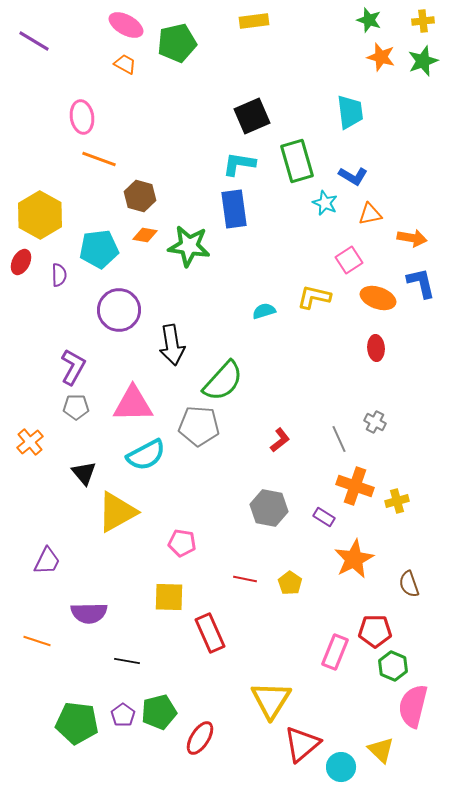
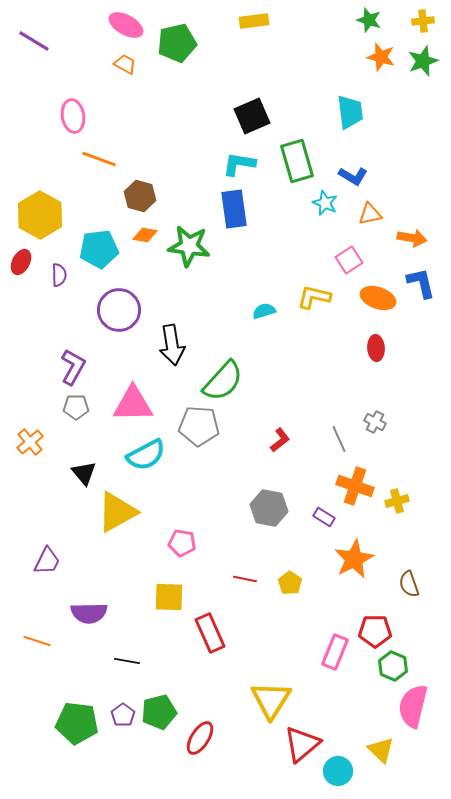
pink ellipse at (82, 117): moved 9 px left, 1 px up
cyan circle at (341, 767): moved 3 px left, 4 px down
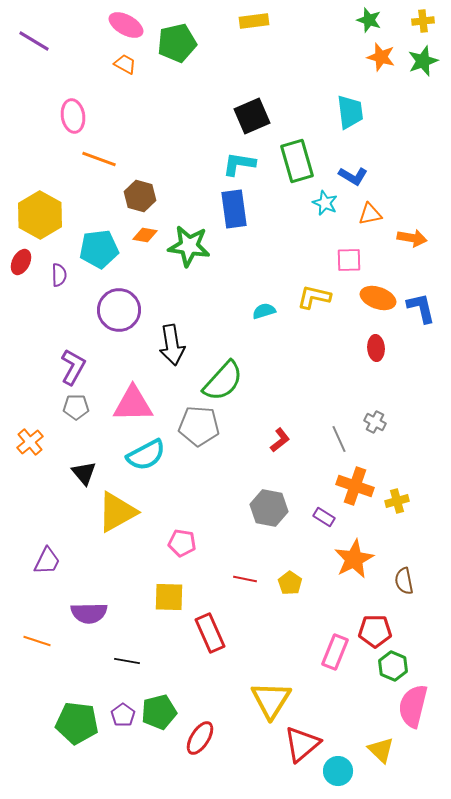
pink square at (349, 260): rotated 32 degrees clockwise
blue L-shape at (421, 283): moved 25 px down
brown semicircle at (409, 584): moved 5 px left, 3 px up; rotated 8 degrees clockwise
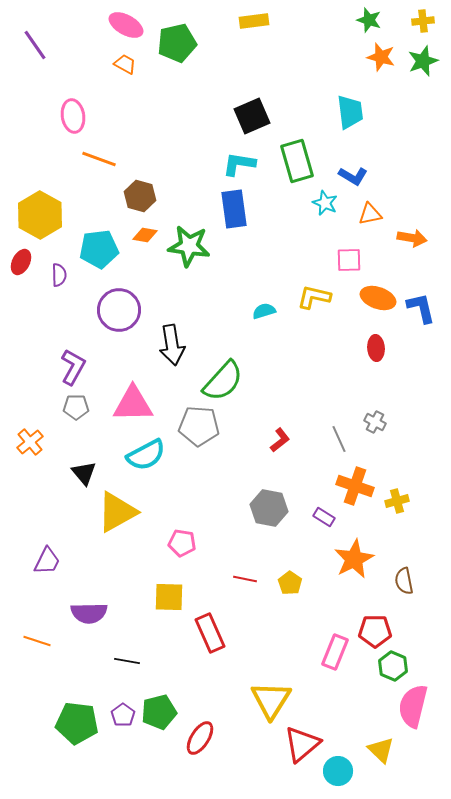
purple line at (34, 41): moved 1 px right, 4 px down; rotated 24 degrees clockwise
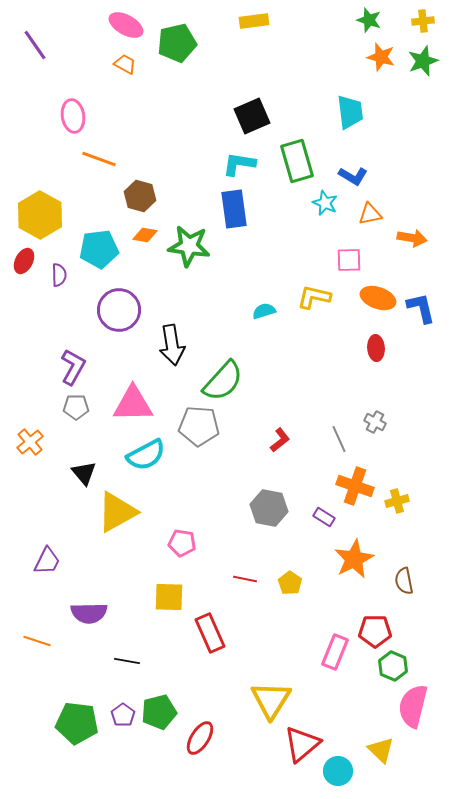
red ellipse at (21, 262): moved 3 px right, 1 px up
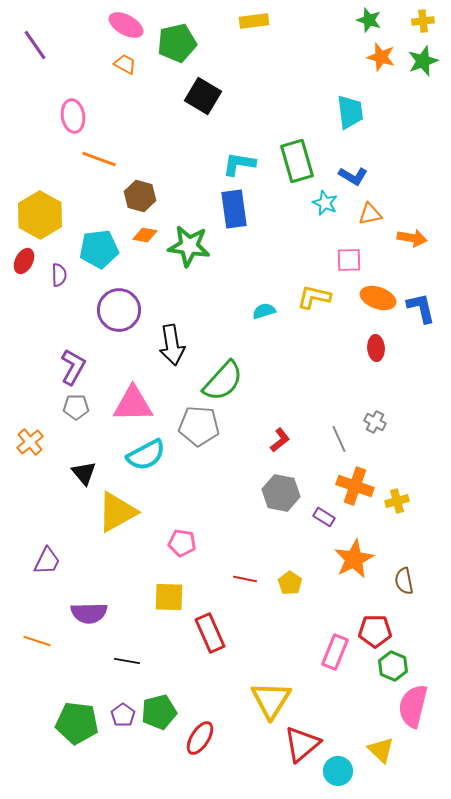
black square at (252, 116): moved 49 px left, 20 px up; rotated 36 degrees counterclockwise
gray hexagon at (269, 508): moved 12 px right, 15 px up
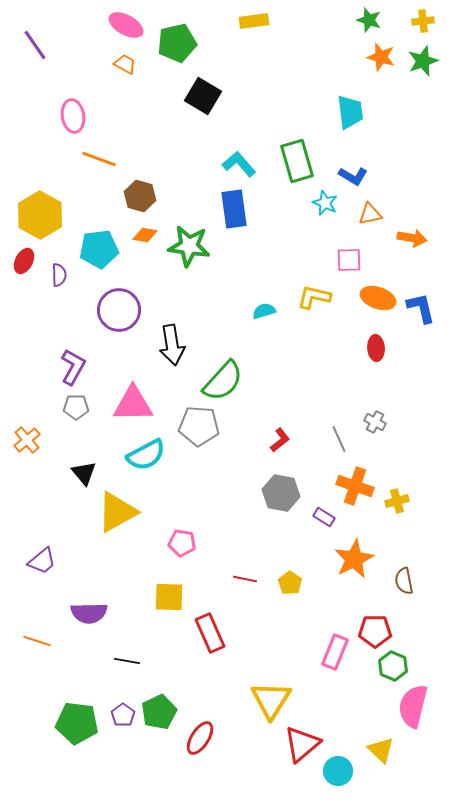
cyan L-shape at (239, 164): rotated 40 degrees clockwise
orange cross at (30, 442): moved 3 px left, 2 px up
purple trapezoid at (47, 561): moved 5 px left; rotated 24 degrees clockwise
green pentagon at (159, 712): rotated 12 degrees counterclockwise
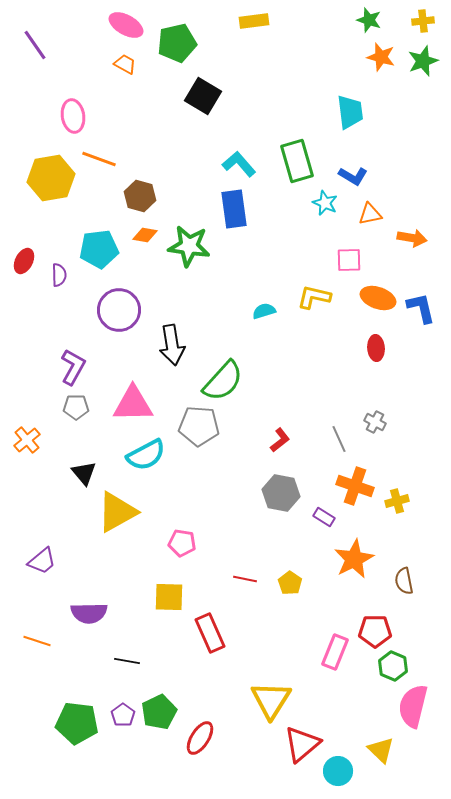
yellow hexagon at (40, 215): moved 11 px right, 37 px up; rotated 21 degrees clockwise
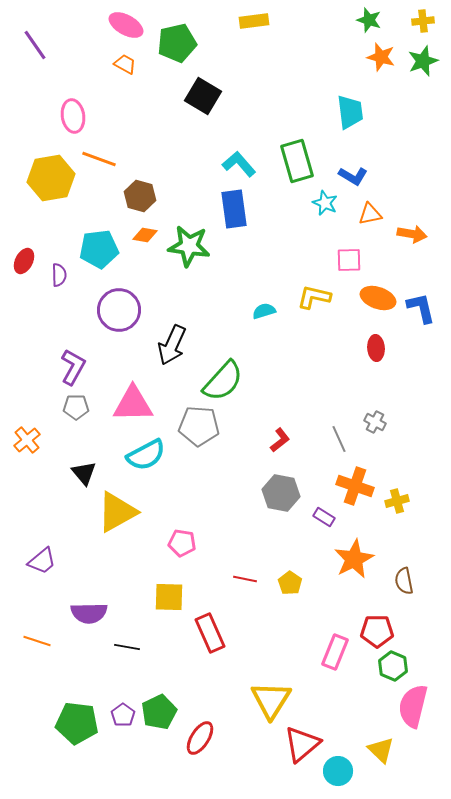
orange arrow at (412, 238): moved 4 px up
black arrow at (172, 345): rotated 33 degrees clockwise
red pentagon at (375, 631): moved 2 px right
black line at (127, 661): moved 14 px up
